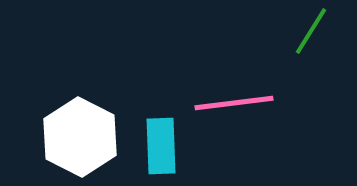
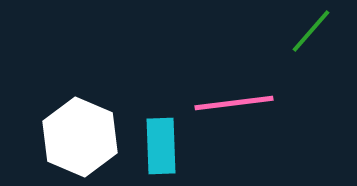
green line: rotated 9 degrees clockwise
white hexagon: rotated 4 degrees counterclockwise
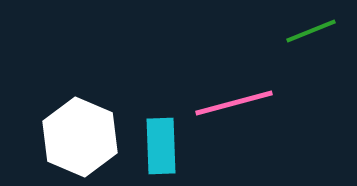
green line: rotated 27 degrees clockwise
pink line: rotated 8 degrees counterclockwise
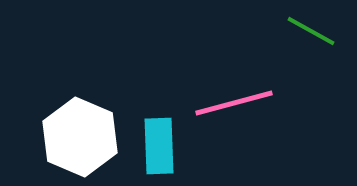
green line: rotated 51 degrees clockwise
cyan rectangle: moved 2 px left
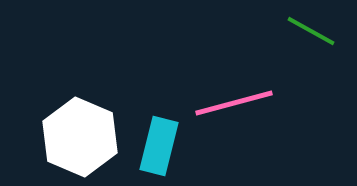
cyan rectangle: rotated 16 degrees clockwise
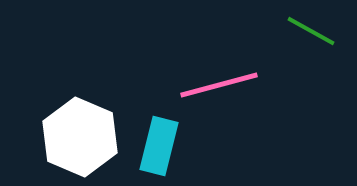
pink line: moved 15 px left, 18 px up
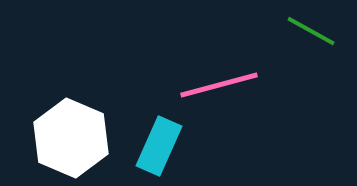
white hexagon: moved 9 px left, 1 px down
cyan rectangle: rotated 10 degrees clockwise
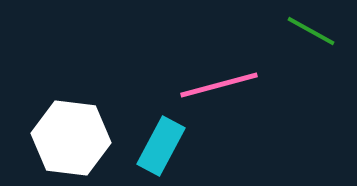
white hexagon: rotated 16 degrees counterclockwise
cyan rectangle: moved 2 px right; rotated 4 degrees clockwise
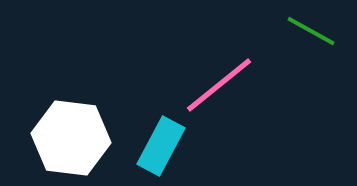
pink line: rotated 24 degrees counterclockwise
